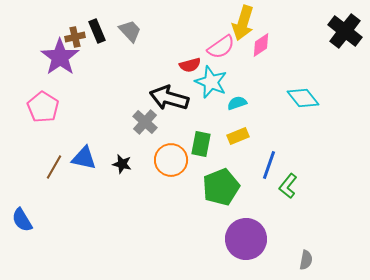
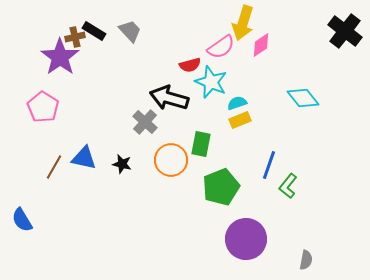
black rectangle: moved 3 px left; rotated 35 degrees counterclockwise
yellow rectangle: moved 2 px right, 16 px up
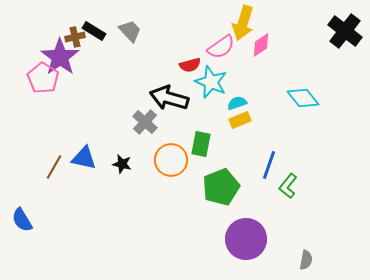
pink pentagon: moved 29 px up
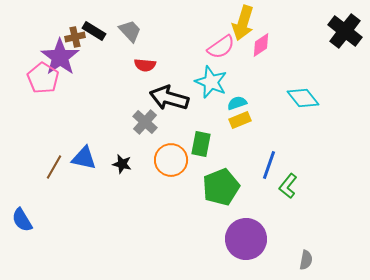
red semicircle: moved 45 px left; rotated 20 degrees clockwise
